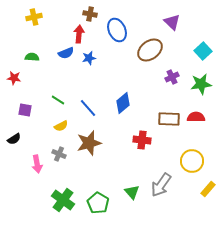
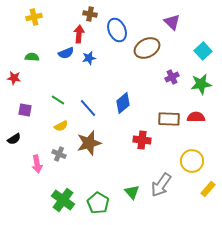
brown ellipse: moved 3 px left, 2 px up; rotated 10 degrees clockwise
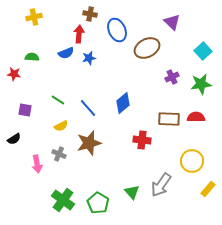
red star: moved 4 px up
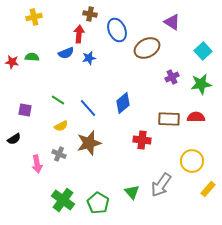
purple triangle: rotated 12 degrees counterclockwise
red star: moved 2 px left, 12 px up
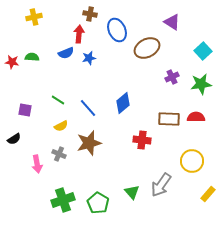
yellow rectangle: moved 5 px down
green cross: rotated 35 degrees clockwise
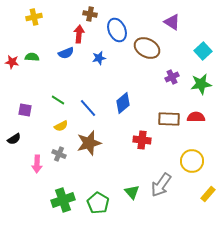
brown ellipse: rotated 55 degrees clockwise
blue star: moved 10 px right
pink arrow: rotated 12 degrees clockwise
